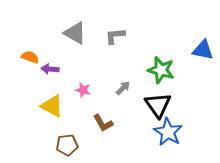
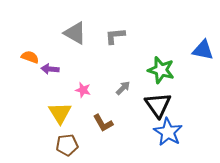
yellow triangle: moved 8 px right, 7 px down; rotated 30 degrees clockwise
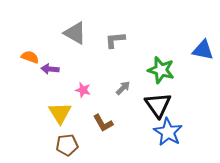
gray L-shape: moved 4 px down
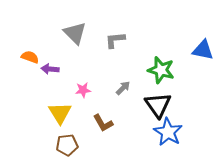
gray triangle: rotated 15 degrees clockwise
pink star: rotated 21 degrees counterclockwise
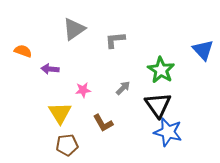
gray triangle: moved 1 px left, 4 px up; rotated 40 degrees clockwise
blue triangle: rotated 35 degrees clockwise
orange semicircle: moved 7 px left, 6 px up
green star: rotated 16 degrees clockwise
blue star: rotated 16 degrees counterclockwise
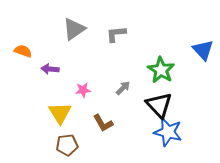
gray L-shape: moved 1 px right, 6 px up
black triangle: moved 1 px right; rotated 8 degrees counterclockwise
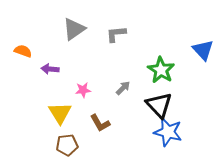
brown L-shape: moved 3 px left
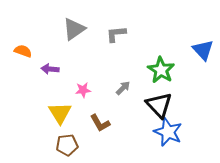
blue star: rotated 8 degrees clockwise
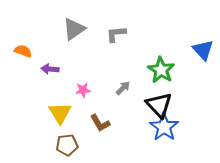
blue star: moved 4 px left, 5 px up; rotated 12 degrees clockwise
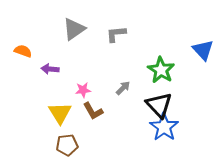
brown L-shape: moved 7 px left, 12 px up
